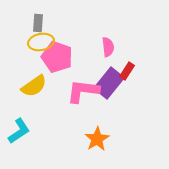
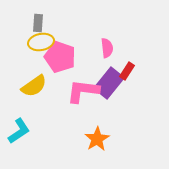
pink semicircle: moved 1 px left, 1 px down
pink pentagon: moved 3 px right
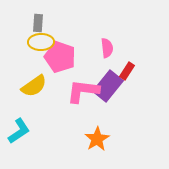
yellow ellipse: rotated 10 degrees clockwise
purple rectangle: moved 1 px left, 3 px down
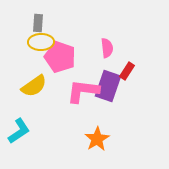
purple rectangle: rotated 20 degrees counterclockwise
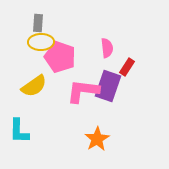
red rectangle: moved 4 px up
cyan L-shape: rotated 124 degrees clockwise
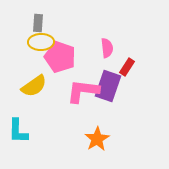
cyan L-shape: moved 1 px left
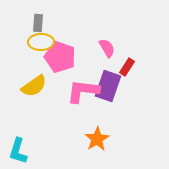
pink semicircle: rotated 24 degrees counterclockwise
cyan L-shape: moved 20 px down; rotated 16 degrees clockwise
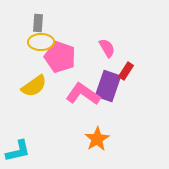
red rectangle: moved 1 px left, 4 px down
pink L-shape: moved 3 px down; rotated 28 degrees clockwise
cyan L-shape: rotated 120 degrees counterclockwise
